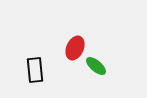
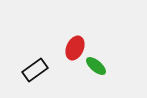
black rectangle: rotated 60 degrees clockwise
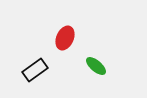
red ellipse: moved 10 px left, 10 px up
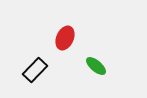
black rectangle: rotated 10 degrees counterclockwise
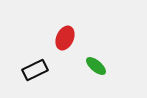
black rectangle: rotated 20 degrees clockwise
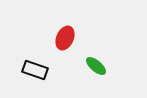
black rectangle: rotated 45 degrees clockwise
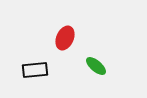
black rectangle: rotated 25 degrees counterclockwise
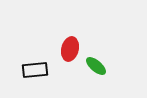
red ellipse: moved 5 px right, 11 px down; rotated 10 degrees counterclockwise
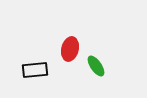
green ellipse: rotated 15 degrees clockwise
